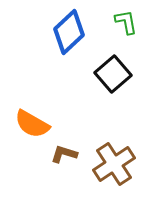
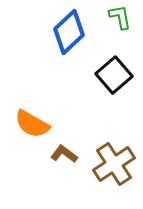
green L-shape: moved 6 px left, 5 px up
black square: moved 1 px right, 1 px down
brown L-shape: rotated 20 degrees clockwise
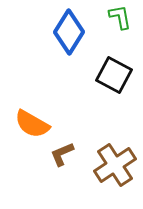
blue diamond: rotated 15 degrees counterclockwise
black square: rotated 21 degrees counterclockwise
brown L-shape: moved 2 px left; rotated 60 degrees counterclockwise
brown cross: moved 1 px right, 1 px down
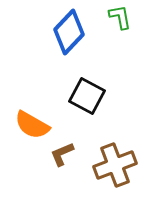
blue diamond: rotated 12 degrees clockwise
black square: moved 27 px left, 21 px down
orange semicircle: moved 1 px down
brown cross: rotated 12 degrees clockwise
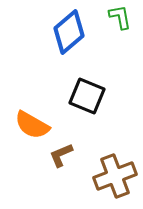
blue diamond: rotated 6 degrees clockwise
black square: rotated 6 degrees counterclockwise
brown L-shape: moved 1 px left, 1 px down
brown cross: moved 11 px down
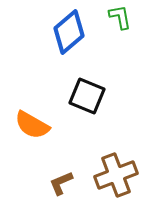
brown L-shape: moved 28 px down
brown cross: moved 1 px right, 1 px up
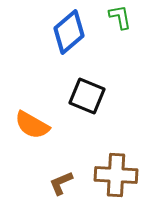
brown cross: rotated 24 degrees clockwise
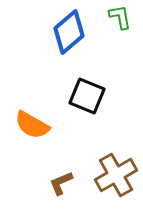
brown cross: rotated 33 degrees counterclockwise
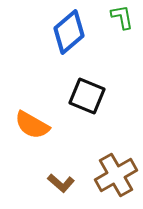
green L-shape: moved 2 px right
brown L-shape: rotated 116 degrees counterclockwise
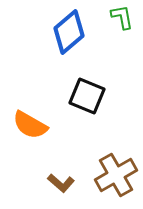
orange semicircle: moved 2 px left
